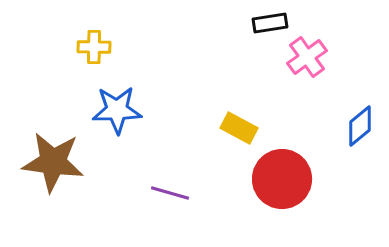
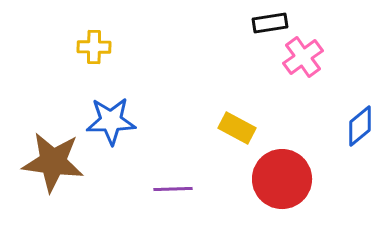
pink cross: moved 4 px left
blue star: moved 6 px left, 11 px down
yellow rectangle: moved 2 px left
purple line: moved 3 px right, 4 px up; rotated 18 degrees counterclockwise
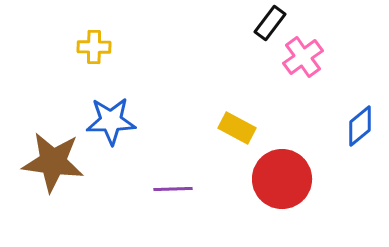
black rectangle: rotated 44 degrees counterclockwise
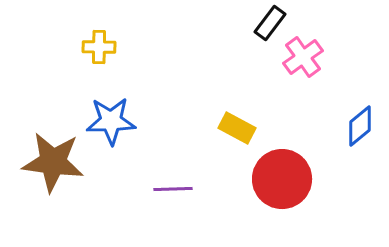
yellow cross: moved 5 px right
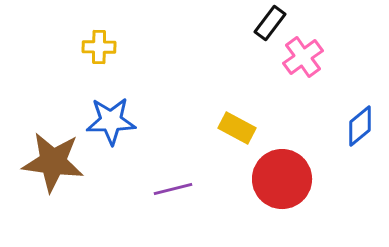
purple line: rotated 12 degrees counterclockwise
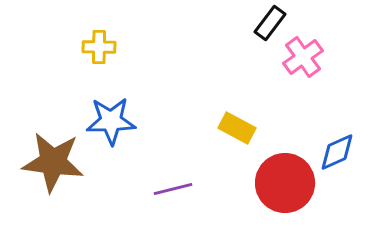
blue diamond: moved 23 px left, 26 px down; rotated 15 degrees clockwise
red circle: moved 3 px right, 4 px down
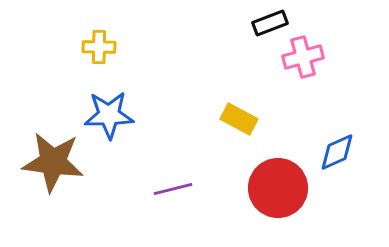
black rectangle: rotated 32 degrees clockwise
pink cross: rotated 21 degrees clockwise
blue star: moved 2 px left, 6 px up
yellow rectangle: moved 2 px right, 9 px up
red circle: moved 7 px left, 5 px down
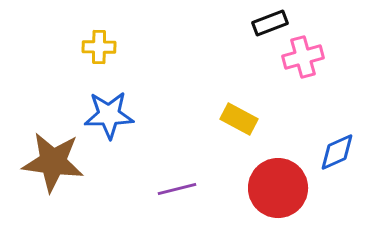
purple line: moved 4 px right
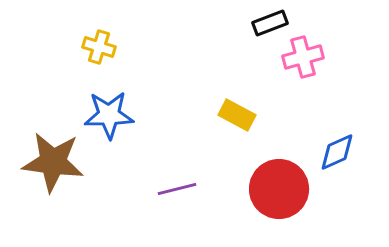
yellow cross: rotated 16 degrees clockwise
yellow rectangle: moved 2 px left, 4 px up
red circle: moved 1 px right, 1 px down
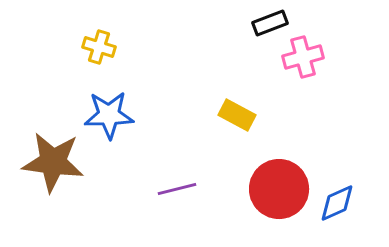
blue diamond: moved 51 px down
